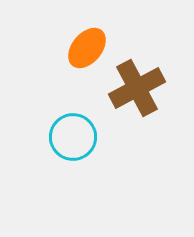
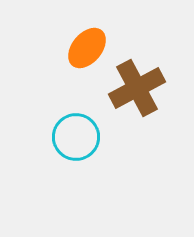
cyan circle: moved 3 px right
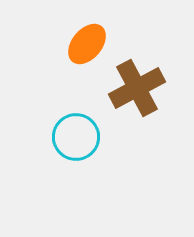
orange ellipse: moved 4 px up
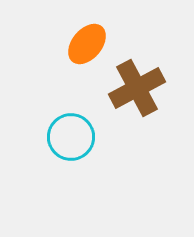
cyan circle: moved 5 px left
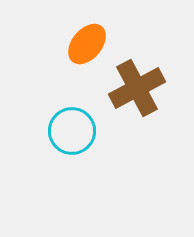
cyan circle: moved 1 px right, 6 px up
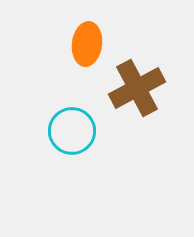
orange ellipse: rotated 33 degrees counterclockwise
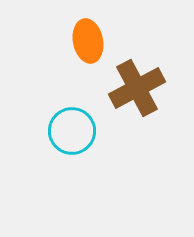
orange ellipse: moved 1 px right, 3 px up; rotated 18 degrees counterclockwise
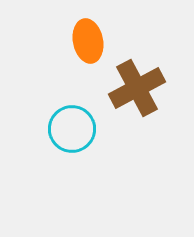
cyan circle: moved 2 px up
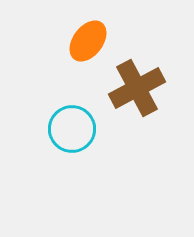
orange ellipse: rotated 48 degrees clockwise
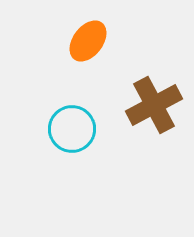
brown cross: moved 17 px right, 17 px down
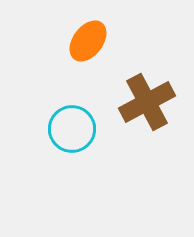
brown cross: moved 7 px left, 3 px up
